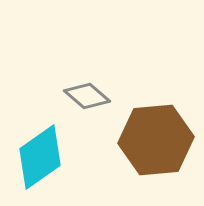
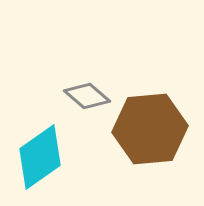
brown hexagon: moved 6 px left, 11 px up
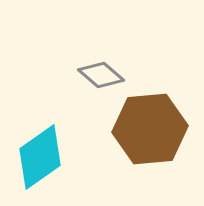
gray diamond: moved 14 px right, 21 px up
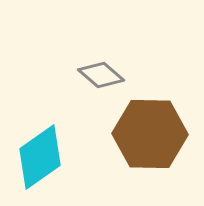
brown hexagon: moved 5 px down; rotated 6 degrees clockwise
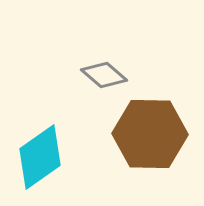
gray diamond: moved 3 px right
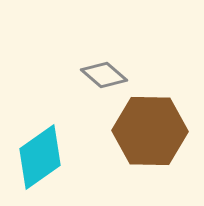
brown hexagon: moved 3 px up
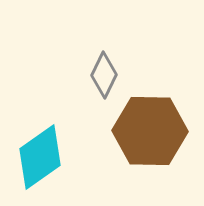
gray diamond: rotated 75 degrees clockwise
